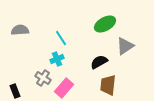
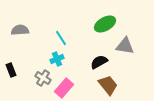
gray triangle: rotated 42 degrees clockwise
brown trapezoid: rotated 135 degrees clockwise
black rectangle: moved 4 px left, 21 px up
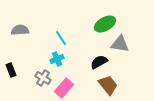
gray triangle: moved 5 px left, 2 px up
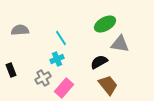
gray cross: rotated 28 degrees clockwise
